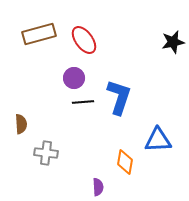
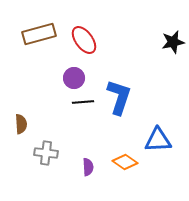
orange diamond: rotated 65 degrees counterclockwise
purple semicircle: moved 10 px left, 20 px up
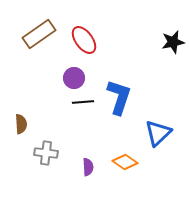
brown rectangle: rotated 20 degrees counterclockwise
blue triangle: moved 7 px up; rotated 40 degrees counterclockwise
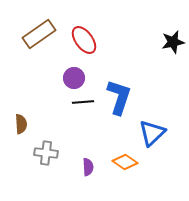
blue triangle: moved 6 px left
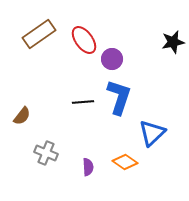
purple circle: moved 38 px right, 19 px up
brown semicircle: moved 1 px right, 8 px up; rotated 42 degrees clockwise
gray cross: rotated 15 degrees clockwise
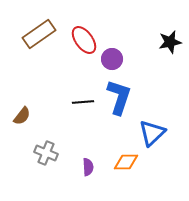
black star: moved 3 px left
orange diamond: moved 1 px right; rotated 35 degrees counterclockwise
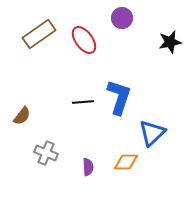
purple circle: moved 10 px right, 41 px up
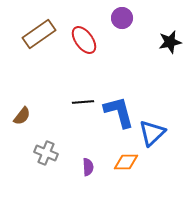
blue L-shape: moved 15 px down; rotated 33 degrees counterclockwise
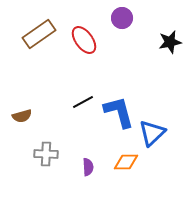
black line: rotated 25 degrees counterclockwise
brown semicircle: rotated 36 degrees clockwise
gray cross: moved 1 px down; rotated 20 degrees counterclockwise
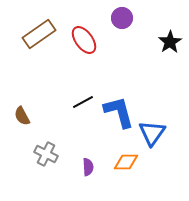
black star: rotated 20 degrees counterclockwise
brown semicircle: rotated 78 degrees clockwise
blue triangle: rotated 12 degrees counterclockwise
gray cross: rotated 25 degrees clockwise
